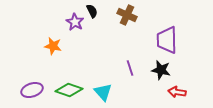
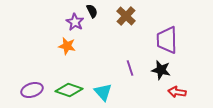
brown cross: moved 1 px left, 1 px down; rotated 18 degrees clockwise
orange star: moved 14 px right
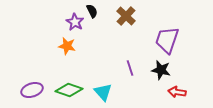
purple trapezoid: rotated 20 degrees clockwise
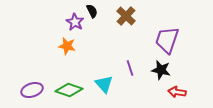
cyan triangle: moved 1 px right, 8 px up
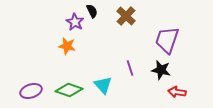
cyan triangle: moved 1 px left, 1 px down
purple ellipse: moved 1 px left, 1 px down
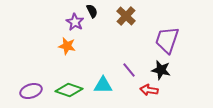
purple line: moved 1 px left, 2 px down; rotated 21 degrees counterclockwise
cyan triangle: rotated 48 degrees counterclockwise
red arrow: moved 28 px left, 2 px up
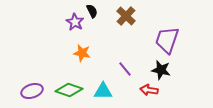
orange star: moved 15 px right, 7 px down
purple line: moved 4 px left, 1 px up
cyan triangle: moved 6 px down
purple ellipse: moved 1 px right
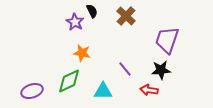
black star: rotated 18 degrees counterclockwise
green diamond: moved 9 px up; rotated 44 degrees counterclockwise
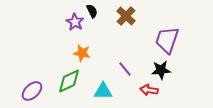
purple ellipse: rotated 25 degrees counterclockwise
